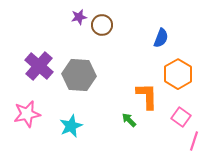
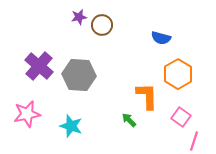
blue semicircle: rotated 84 degrees clockwise
cyan star: rotated 30 degrees counterclockwise
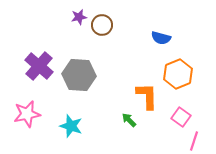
orange hexagon: rotated 8 degrees clockwise
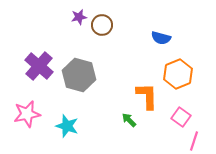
gray hexagon: rotated 12 degrees clockwise
cyan star: moved 4 px left
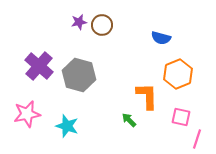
purple star: moved 5 px down
pink square: rotated 24 degrees counterclockwise
pink line: moved 3 px right, 2 px up
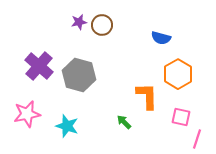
orange hexagon: rotated 8 degrees counterclockwise
green arrow: moved 5 px left, 2 px down
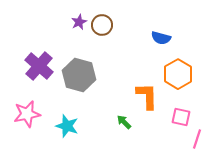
purple star: rotated 14 degrees counterclockwise
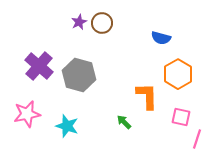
brown circle: moved 2 px up
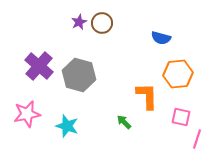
orange hexagon: rotated 24 degrees clockwise
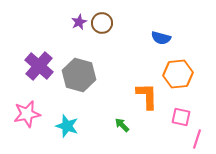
green arrow: moved 2 px left, 3 px down
